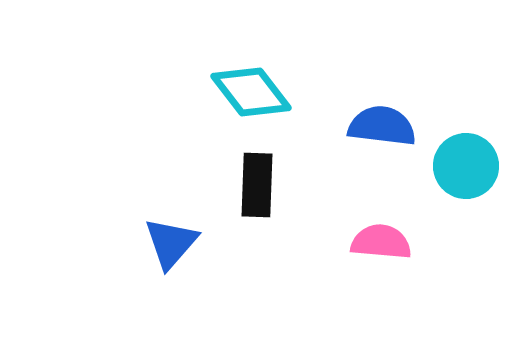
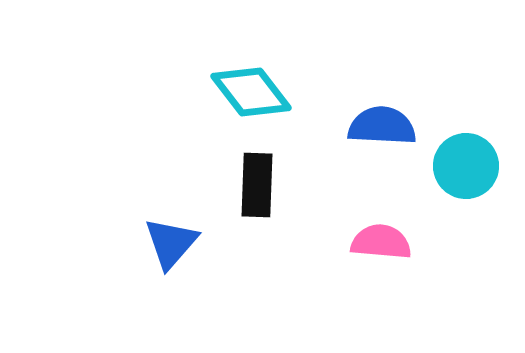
blue semicircle: rotated 4 degrees counterclockwise
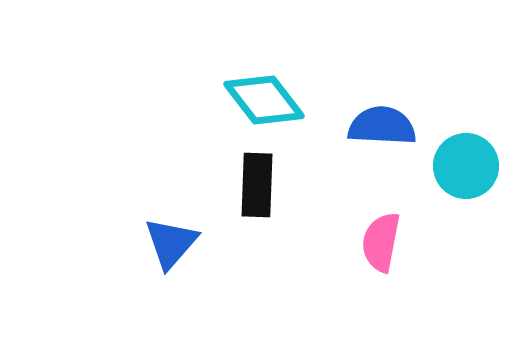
cyan diamond: moved 13 px right, 8 px down
pink semicircle: rotated 84 degrees counterclockwise
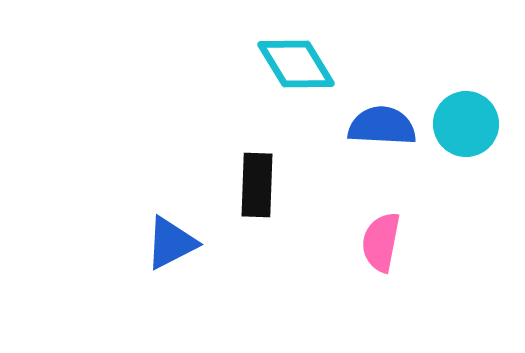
cyan diamond: moved 32 px right, 36 px up; rotated 6 degrees clockwise
cyan circle: moved 42 px up
blue triangle: rotated 22 degrees clockwise
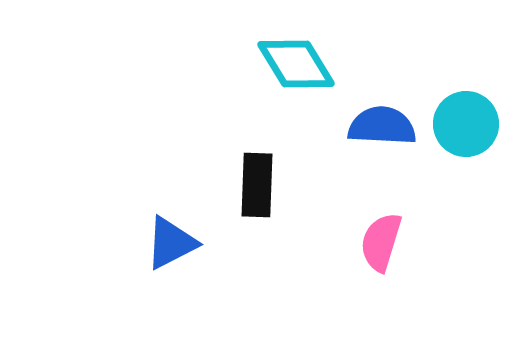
pink semicircle: rotated 6 degrees clockwise
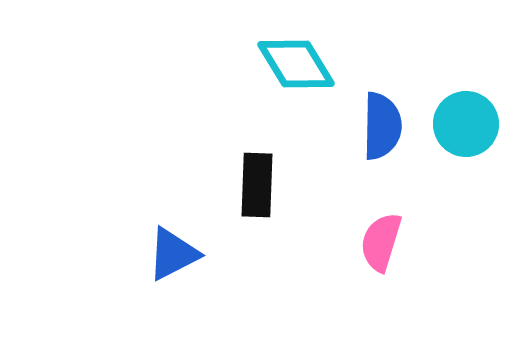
blue semicircle: rotated 88 degrees clockwise
blue triangle: moved 2 px right, 11 px down
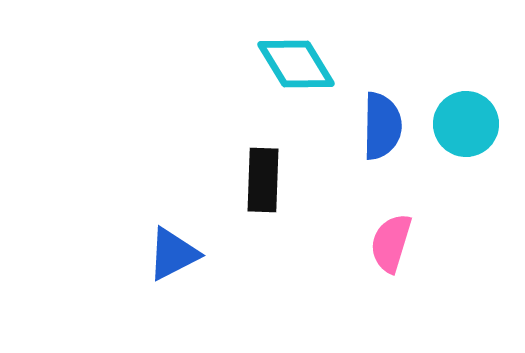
black rectangle: moved 6 px right, 5 px up
pink semicircle: moved 10 px right, 1 px down
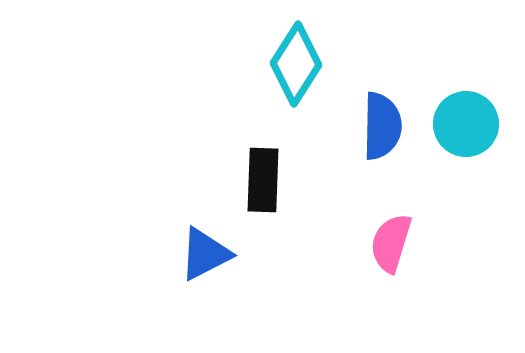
cyan diamond: rotated 64 degrees clockwise
blue triangle: moved 32 px right
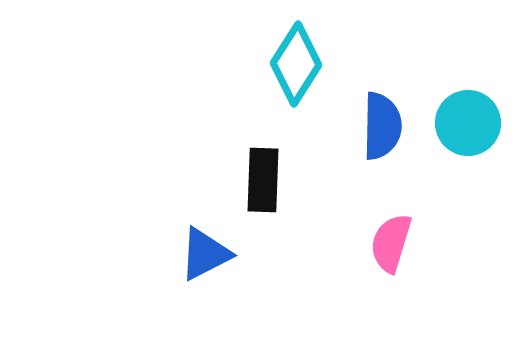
cyan circle: moved 2 px right, 1 px up
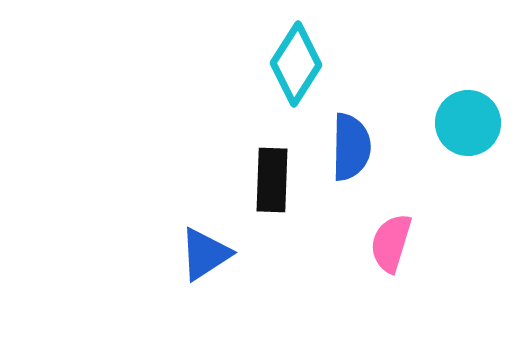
blue semicircle: moved 31 px left, 21 px down
black rectangle: moved 9 px right
blue triangle: rotated 6 degrees counterclockwise
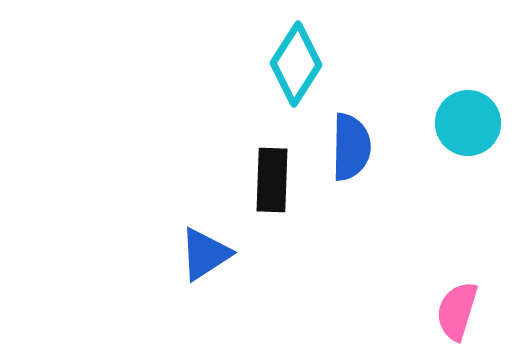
pink semicircle: moved 66 px right, 68 px down
